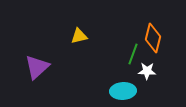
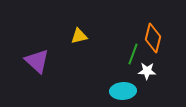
purple triangle: moved 6 px up; rotated 36 degrees counterclockwise
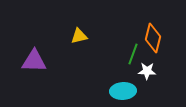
purple triangle: moved 3 px left; rotated 40 degrees counterclockwise
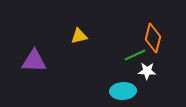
green line: moved 2 px right, 1 px down; rotated 45 degrees clockwise
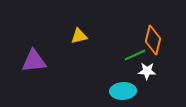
orange diamond: moved 2 px down
purple triangle: rotated 8 degrees counterclockwise
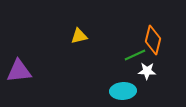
purple triangle: moved 15 px left, 10 px down
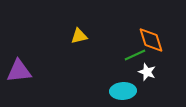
orange diamond: moved 2 px left; rotated 32 degrees counterclockwise
white star: moved 1 px down; rotated 18 degrees clockwise
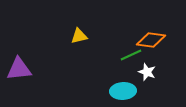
orange diamond: rotated 64 degrees counterclockwise
green line: moved 4 px left
purple triangle: moved 2 px up
